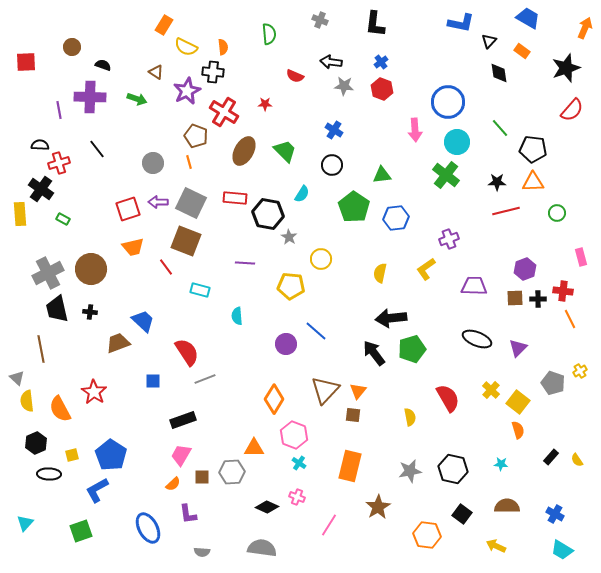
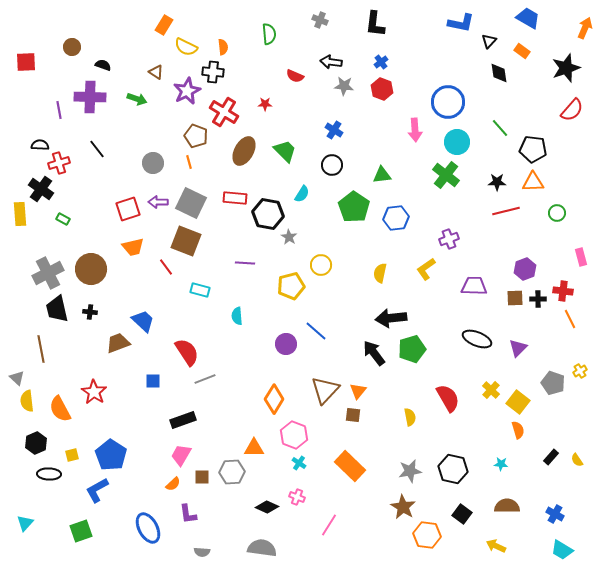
yellow circle at (321, 259): moved 6 px down
yellow pentagon at (291, 286): rotated 20 degrees counterclockwise
orange rectangle at (350, 466): rotated 60 degrees counterclockwise
brown star at (378, 507): moved 25 px right; rotated 10 degrees counterclockwise
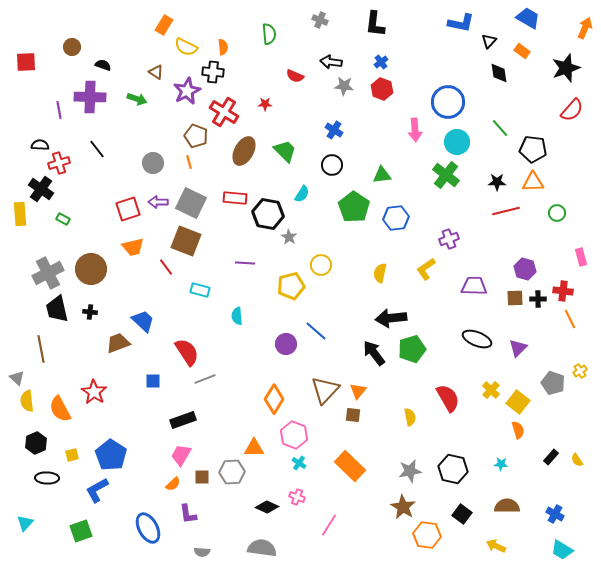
purple hexagon at (525, 269): rotated 25 degrees counterclockwise
black ellipse at (49, 474): moved 2 px left, 4 px down
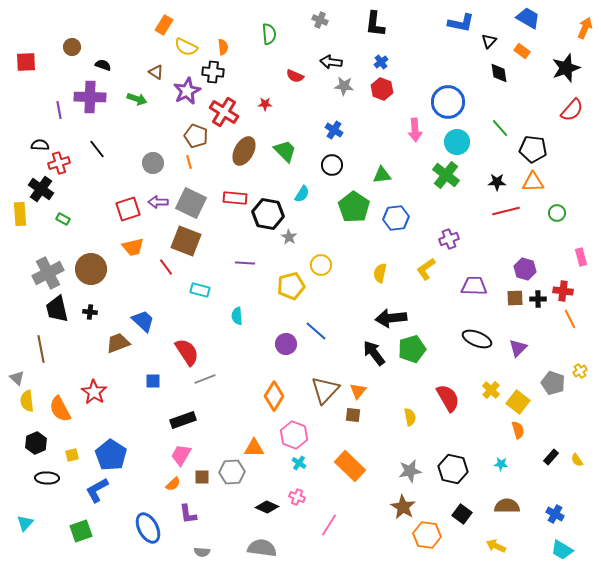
orange diamond at (274, 399): moved 3 px up
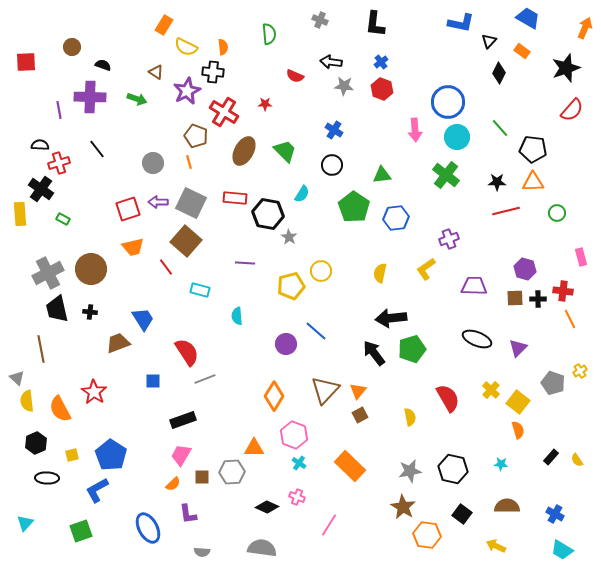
black diamond at (499, 73): rotated 35 degrees clockwise
cyan circle at (457, 142): moved 5 px up
brown square at (186, 241): rotated 20 degrees clockwise
yellow circle at (321, 265): moved 6 px down
blue trapezoid at (143, 321): moved 2 px up; rotated 15 degrees clockwise
brown square at (353, 415): moved 7 px right; rotated 35 degrees counterclockwise
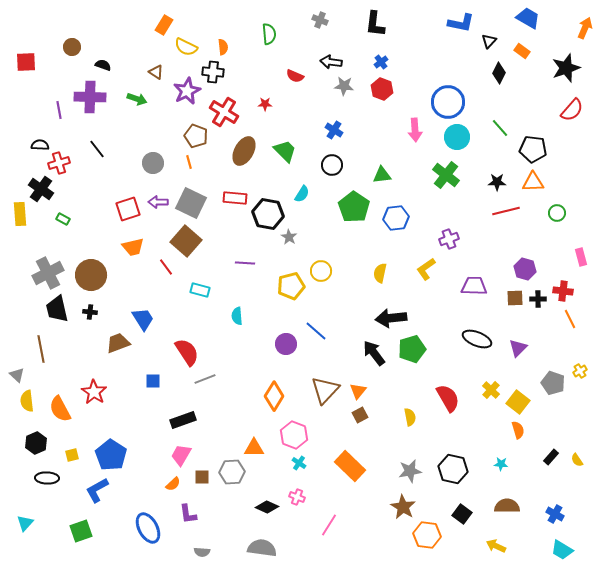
brown circle at (91, 269): moved 6 px down
gray triangle at (17, 378): moved 3 px up
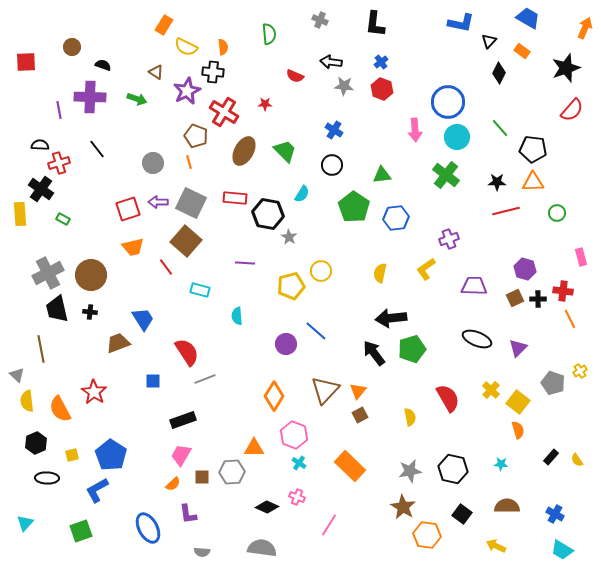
brown square at (515, 298): rotated 24 degrees counterclockwise
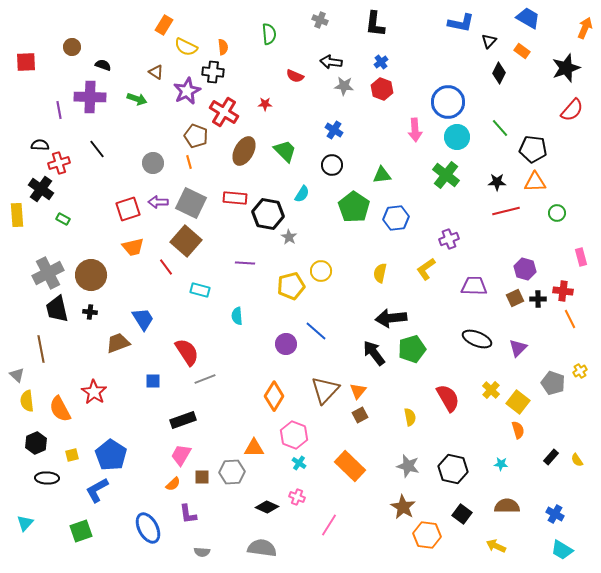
orange triangle at (533, 182): moved 2 px right
yellow rectangle at (20, 214): moved 3 px left, 1 px down
gray star at (410, 471): moved 2 px left, 5 px up; rotated 25 degrees clockwise
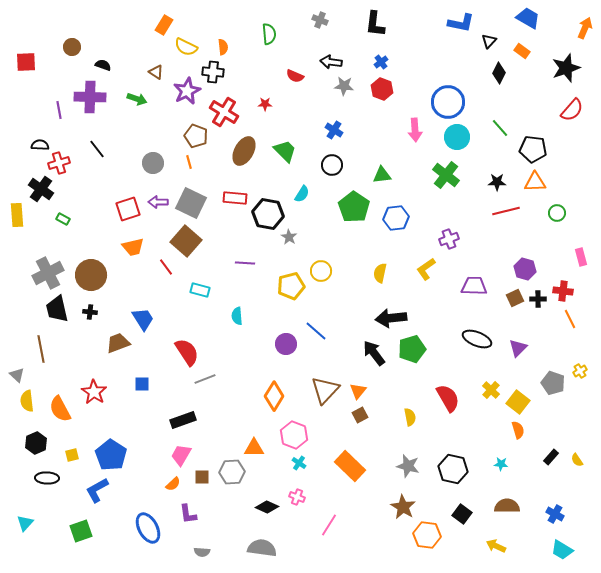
blue square at (153, 381): moved 11 px left, 3 px down
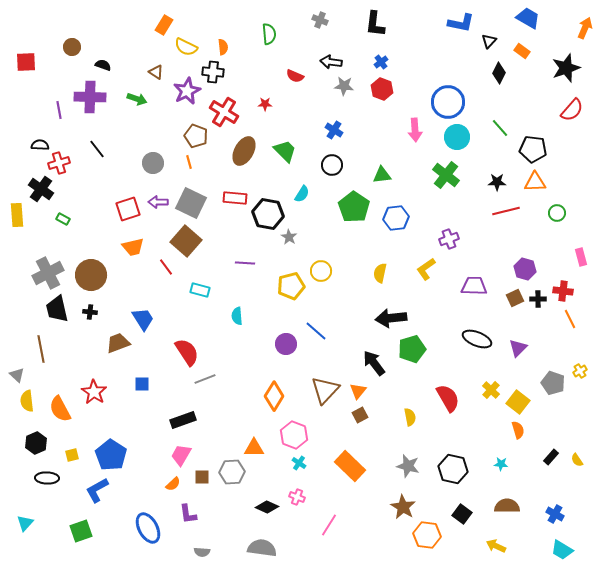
black arrow at (374, 353): moved 10 px down
